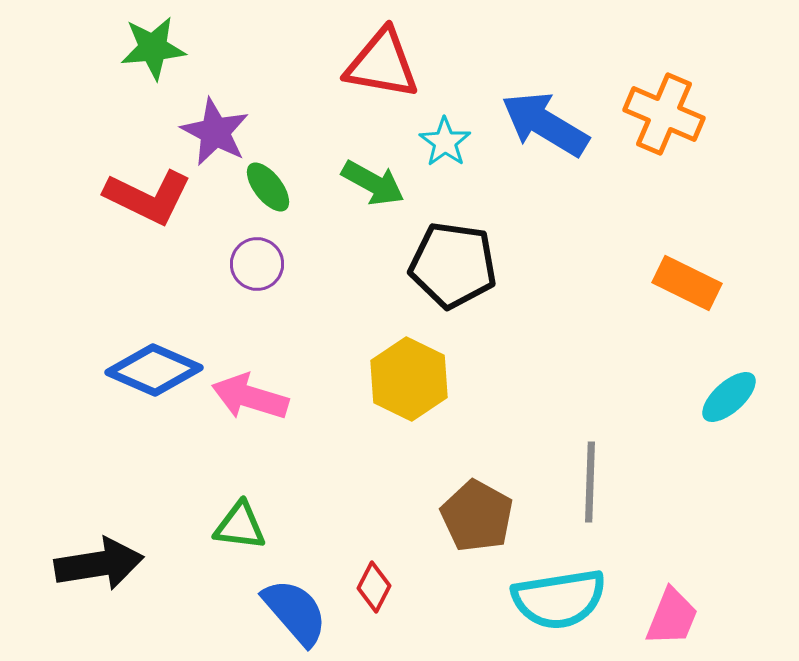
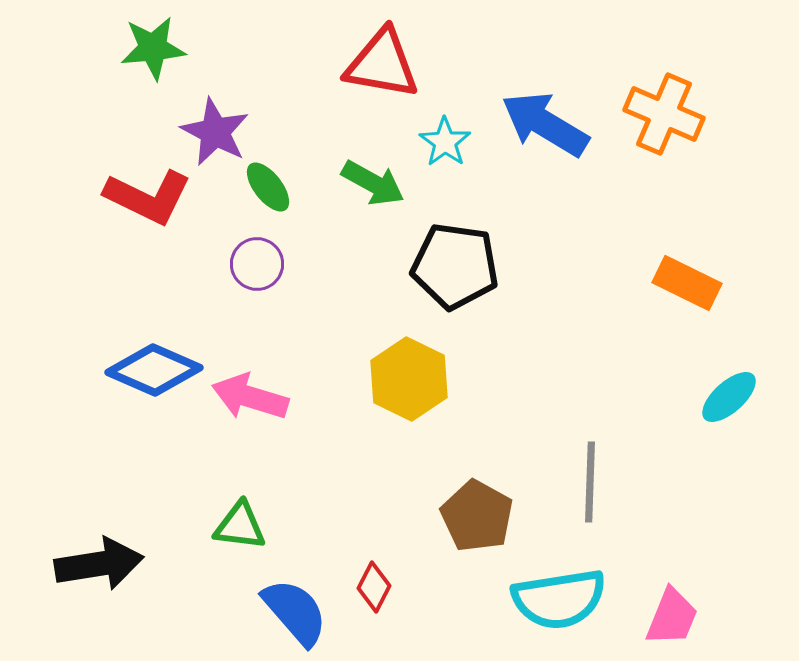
black pentagon: moved 2 px right, 1 px down
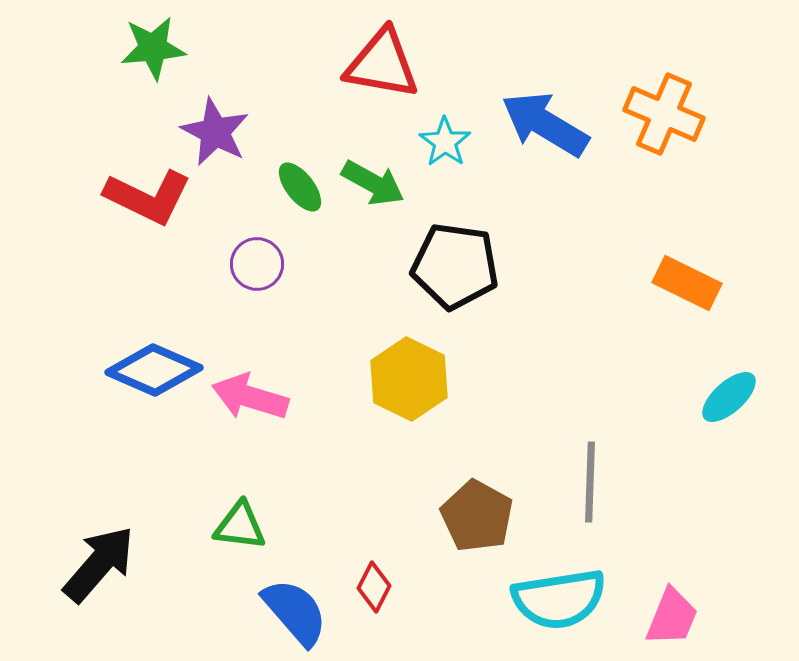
green ellipse: moved 32 px right
black arrow: rotated 40 degrees counterclockwise
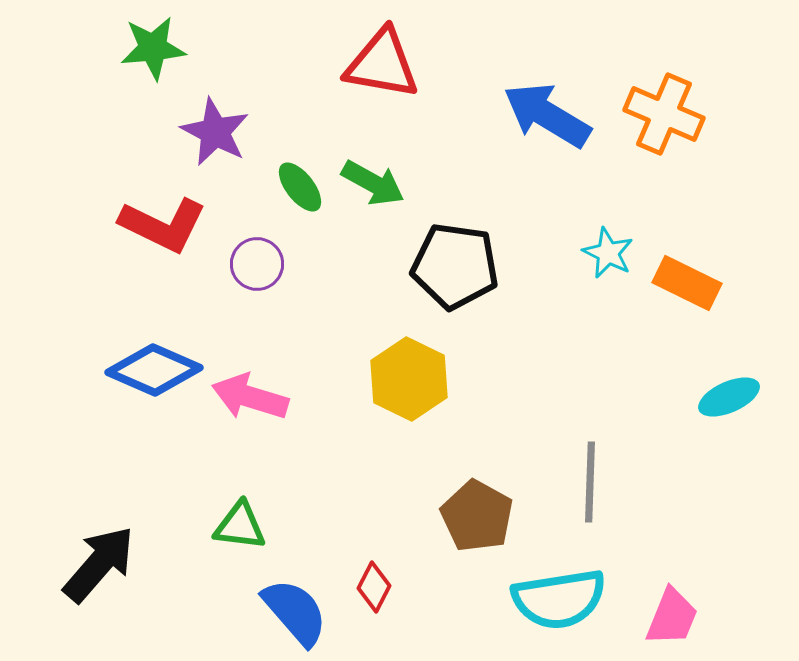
blue arrow: moved 2 px right, 9 px up
cyan star: moved 163 px right, 111 px down; rotated 9 degrees counterclockwise
red L-shape: moved 15 px right, 28 px down
cyan ellipse: rotated 18 degrees clockwise
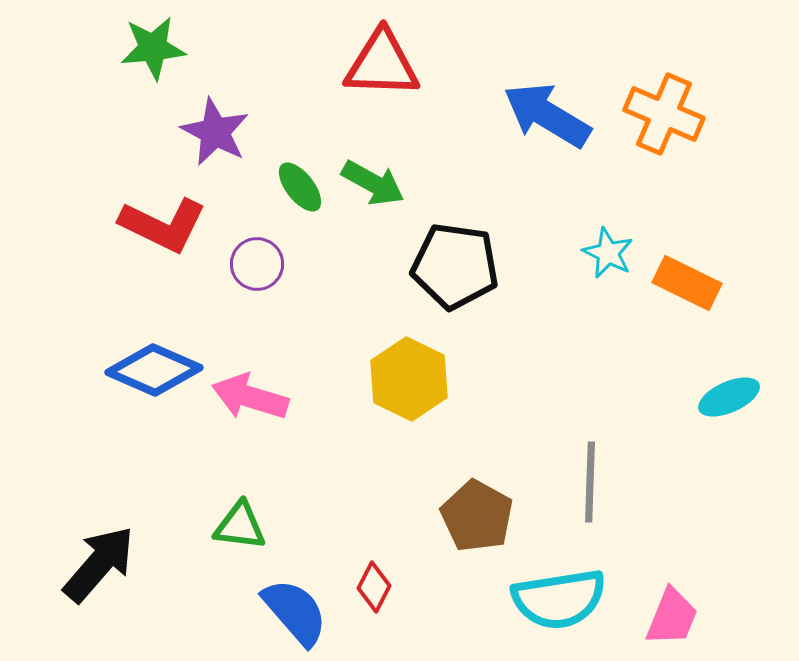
red triangle: rotated 8 degrees counterclockwise
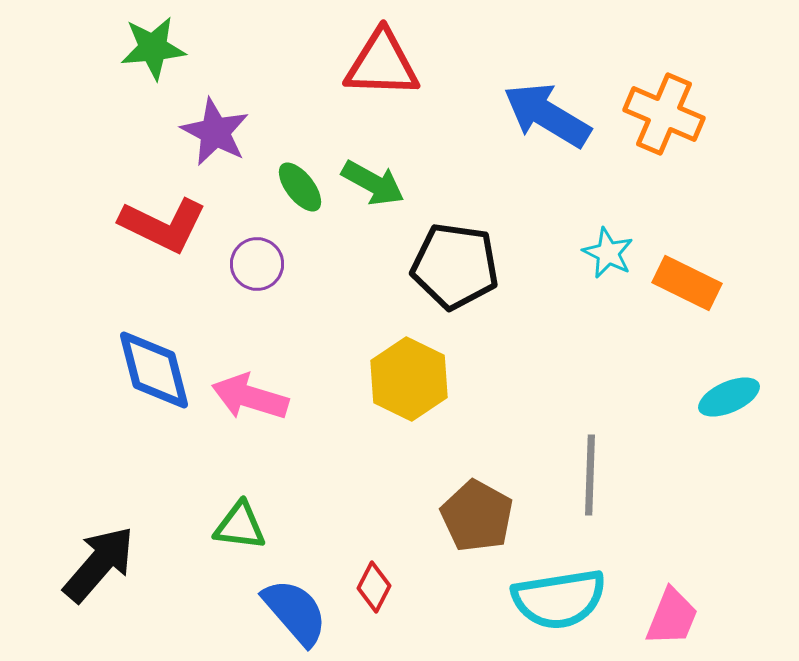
blue diamond: rotated 52 degrees clockwise
gray line: moved 7 px up
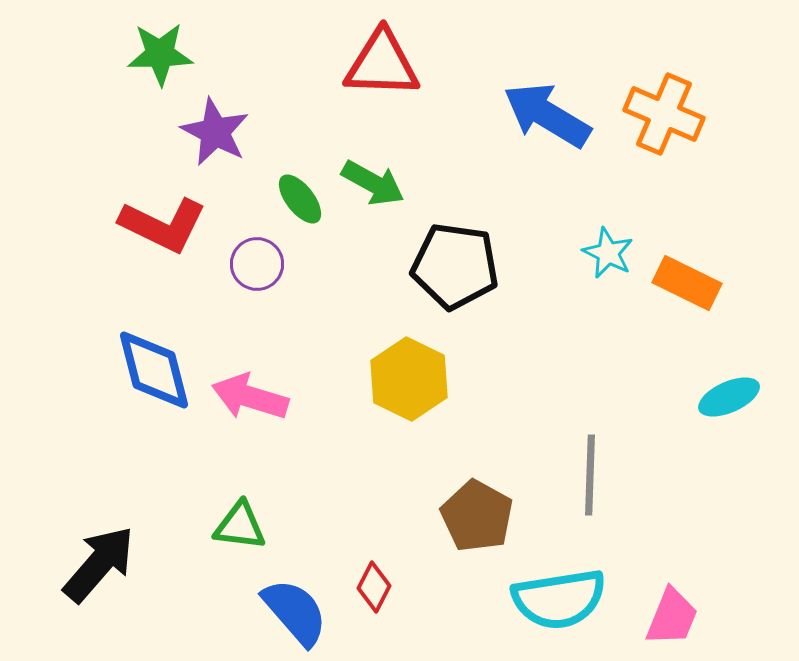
green star: moved 7 px right, 6 px down; rotated 4 degrees clockwise
green ellipse: moved 12 px down
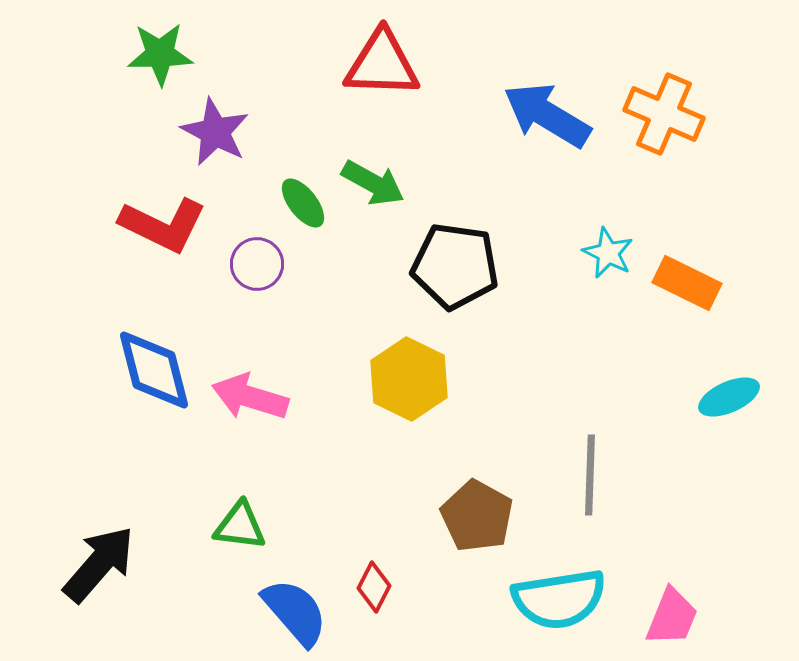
green ellipse: moved 3 px right, 4 px down
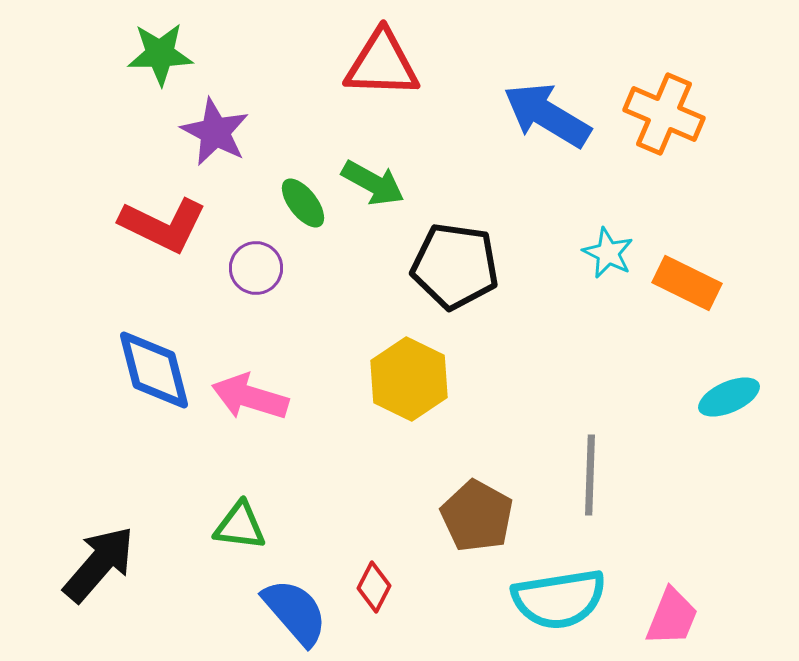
purple circle: moved 1 px left, 4 px down
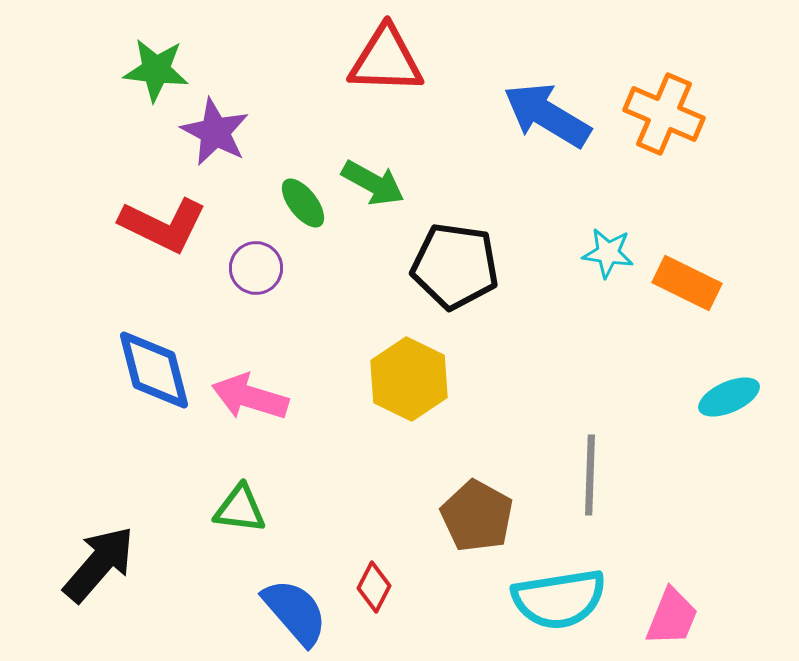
green star: moved 4 px left, 16 px down; rotated 8 degrees clockwise
red triangle: moved 4 px right, 4 px up
cyan star: rotated 18 degrees counterclockwise
green triangle: moved 17 px up
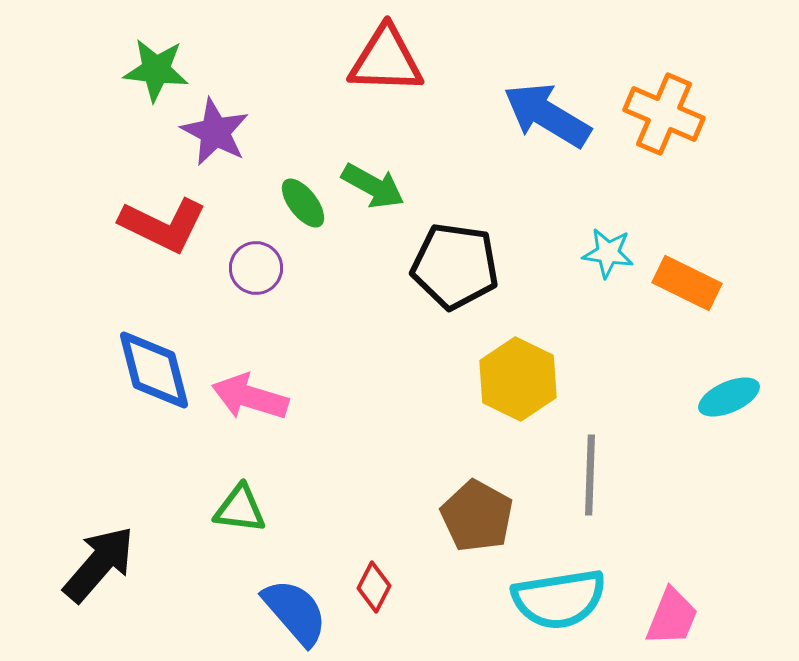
green arrow: moved 3 px down
yellow hexagon: moved 109 px right
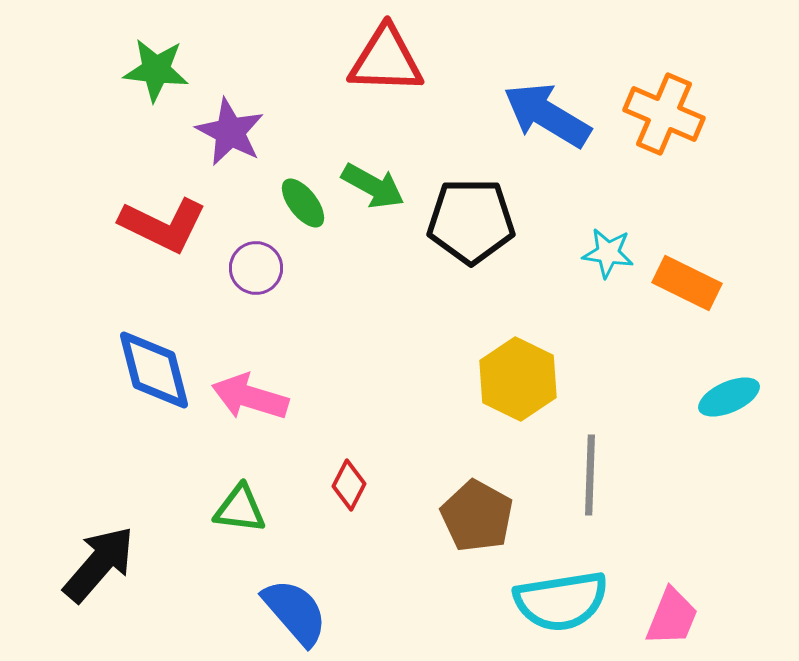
purple star: moved 15 px right
black pentagon: moved 16 px right, 45 px up; rotated 8 degrees counterclockwise
red diamond: moved 25 px left, 102 px up
cyan semicircle: moved 2 px right, 2 px down
